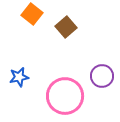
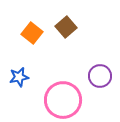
orange square: moved 19 px down
purple circle: moved 2 px left
pink circle: moved 2 px left, 4 px down
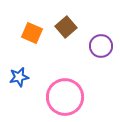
orange square: rotated 15 degrees counterclockwise
purple circle: moved 1 px right, 30 px up
pink circle: moved 2 px right, 3 px up
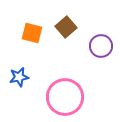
orange square: rotated 10 degrees counterclockwise
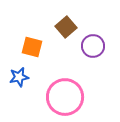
orange square: moved 14 px down
purple circle: moved 8 px left
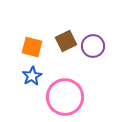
brown square: moved 14 px down; rotated 15 degrees clockwise
blue star: moved 13 px right, 1 px up; rotated 18 degrees counterclockwise
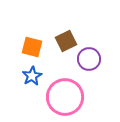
purple circle: moved 4 px left, 13 px down
